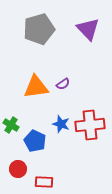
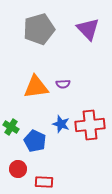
purple semicircle: rotated 32 degrees clockwise
green cross: moved 2 px down
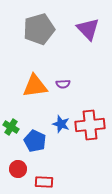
orange triangle: moved 1 px left, 1 px up
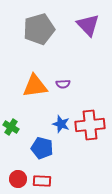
purple triangle: moved 4 px up
blue pentagon: moved 7 px right, 7 px down; rotated 10 degrees counterclockwise
red circle: moved 10 px down
red rectangle: moved 2 px left, 1 px up
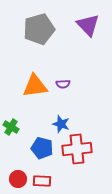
red cross: moved 13 px left, 24 px down
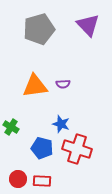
red cross: rotated 24 degrees clockwise
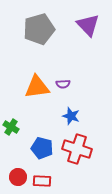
orange triangle: moved 2 px right, 1 px down
blue star: moved 10 px right, 8 px up
red circle: moved 2 px up
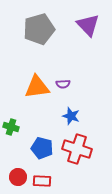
green cross: rotated 14 degrees counterclockwise
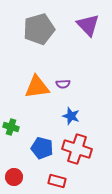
red circle: moved 4 px left
red rectangle: moved 15 px right; rotated 12 degrees clockwise
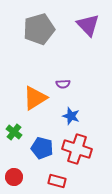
orange triangle: moved 2 px left, 11 px down; rotated 24 degrees counterclockwise
green cross: moved 3 px right, 5 px down; rotated 21 degrees clockwise
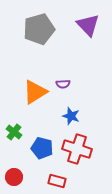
orange triangle: moved 6 px up
